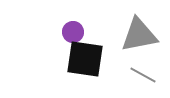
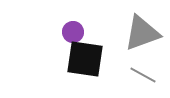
gray triangle: moved 3 px right, 2 px up; rotated 9 degrees counterclockwise
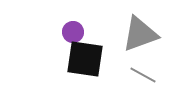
gray triangle: moved 2 px left, 1 px down
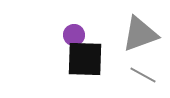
purple circle: moved 1 px right, 3 px down
black square: rotated 6 degrees counterclockwise
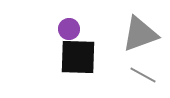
purple circle: moved 5 px left, 6 px up
black square: moved 7 px left, 2 px up
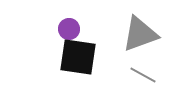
black square: rotated 6 degrees clockwise
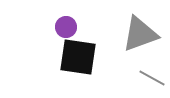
purple circle: moved 3 px left, 2 px up
gray line: moved 9 px right, 3 px down
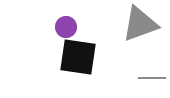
gray triangle: moved 10 px up
gray line: rotated 28 degrees counterclockwise
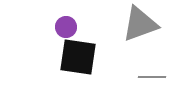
gray line: moved 1 px up
